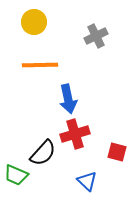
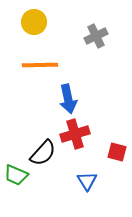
blue triangle: rotated 15 degrees clockwise
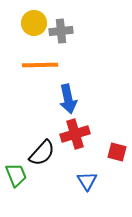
yellow circle: moved 1 px down
gray cross: moved 35 px left, 5 px up; rotated 20 degrees clockwise
black semicircle: moved 1 px left
green trapezoid: rotated 135 degrees counterclockwise
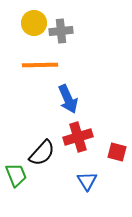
blue arrow: rotated 12 degrees counterclockwise
red cross: moved 3 px right, 3 px down
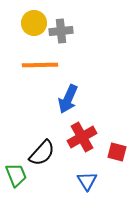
blue arrow: rotated 48 degrees clockwise
red cross: moved 4 px right; rotated 12 degrees counterclockwise
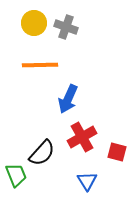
gray cross: moved 5 px right, 4 px up; rotated 25 degrees clockwise
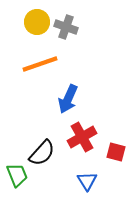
yellow circle: moved 3 px right, 1 px up
orange line: moved 1 px up; rotated 18 degrees counterclockwise
red square: moved 1 px left
green trapezoid: moved 1 px right
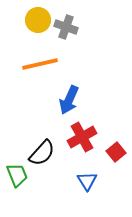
yellow circle: moved 1 px right, 2 px up
orange line: rotated 6 degrees clockwise
blue arrow: moved 1 px right, 1 px down
red square: rotated 36 degrees clockwise
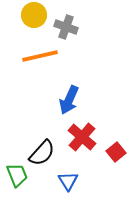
yellow circle: moved 4 px left, 5 px up
orange line: moved 8 px up
red cross: rotated 20 degrees counterclockwise
blue triangle: moved 19 px left
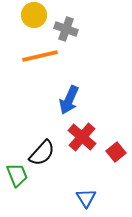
gray cross: moved 2 px down
blue triangle: moved 18 px right, 17 px down
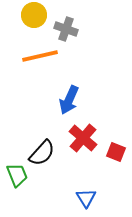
red cross: moved 1 px right, 1 px down
red square: rotated 30 degrees counterclockwise
